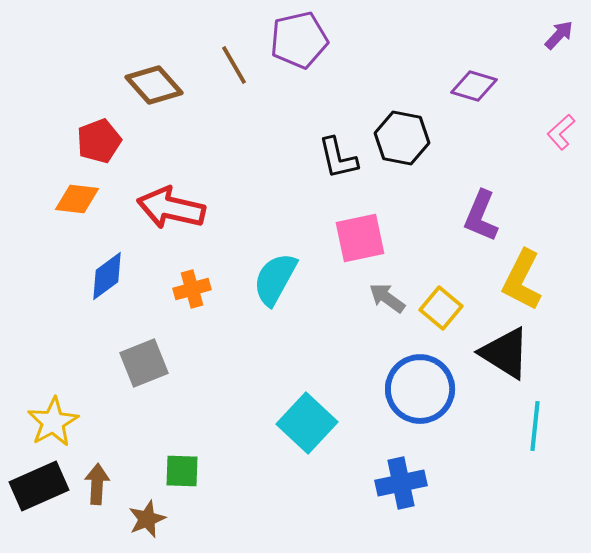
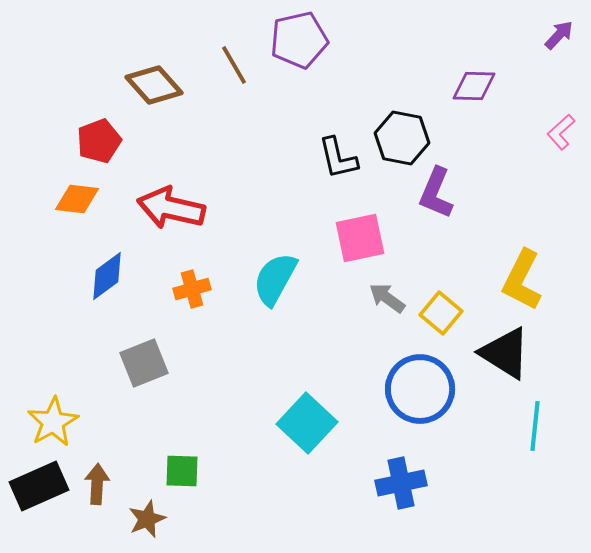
purple diamond: rotated 15 degrees counterclockwise
purple L-shape: moved 45 px left, 23 px up
yellow square: moved 5 px down
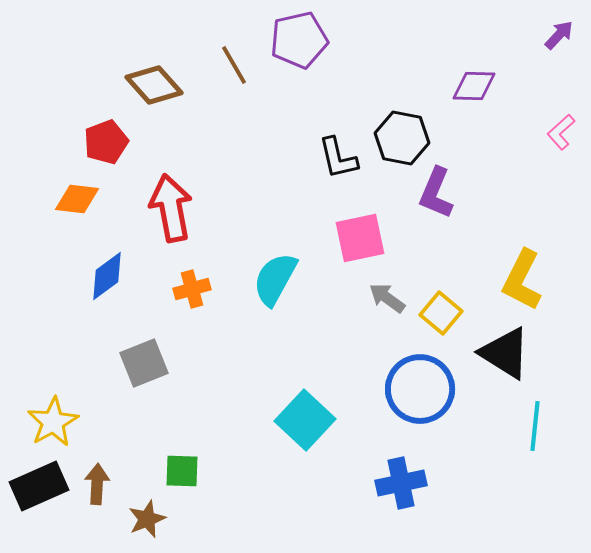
red pentagon: moved 7 px right, 1 px down
red arrow: rotated 66 degrees clockwise
cyan square: moved 2 px left, 3 px up
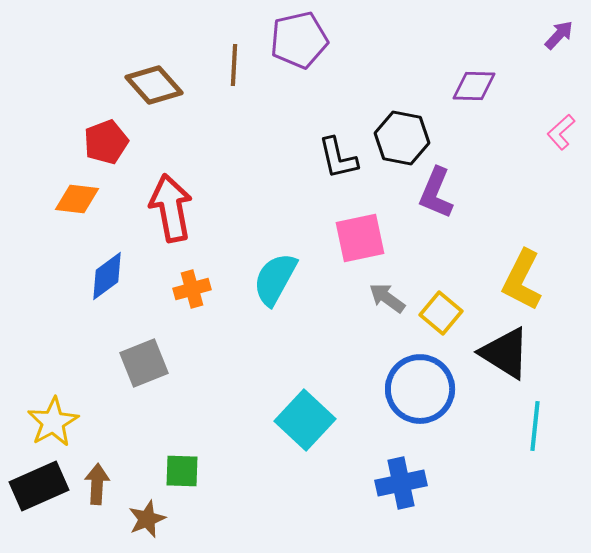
brown line: rotated 33 degrees clockwise
